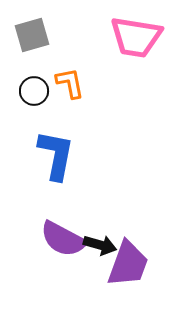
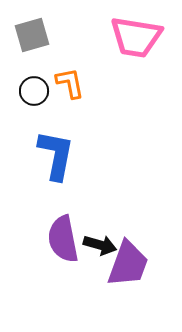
purple semicircle: rotated 51 degrees clockwise
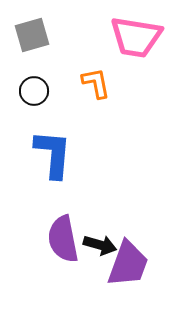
orange L-shape: moved 26 px right
blue L-shape: moved 3 px left, 1 px up; rotated 6 degrees counterclockwise
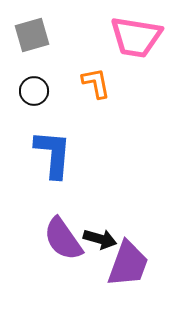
purple semicircle: rotated 24 degrees counterclockwise
black arrow: moved 6 px up
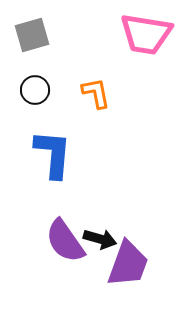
pink trapezoid: moved 10 px right, 3 px up
orange L-shape: moved 10 px down
black circle: moved 1 px right, 1 px up
purple semicircle: moved 2 px right, 2 px down
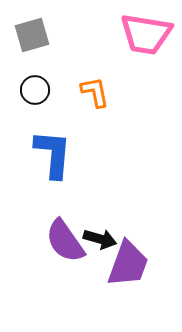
orange L-shape: moved 1 px left, 1 px up
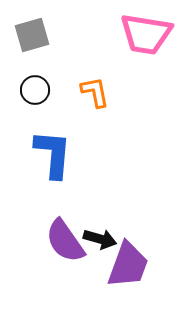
purple trapezoid: moved 1 px down
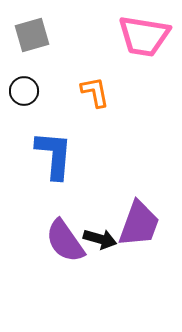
pink trapezoid: moved 2 px left, 2 px down
black circle: moved 11 px left, 1 px down
blue L-shape: moved 1 px right, 1 px down
purple trapezoid: moved 11 px right, 41 px up
